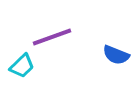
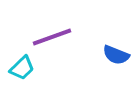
cyan trapezoid: moved 2 px down
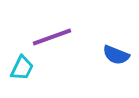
cyan trapezoid: rotated 20 degrees counterclockwise
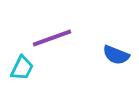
purple line: moved 1 px down
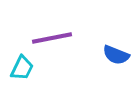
purple line: rotated 9 degrees clockwise
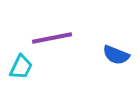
cyan trapezoid: moved 1 px left, 1 px up
